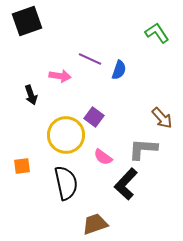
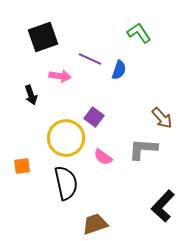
black square: moved 16 px right, 16 px down
green L-shape: moved 18 px left
yellow circle: moved 3 px down
black L-shape: moved 37 px right, 22 px down
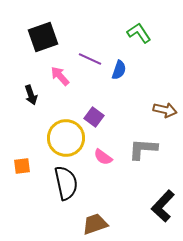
pink arrow: rotated 140 degrees counterclockwise
brown arrow: moved 3 px right, 8 px up; rotated 35 degrees counterclockwise
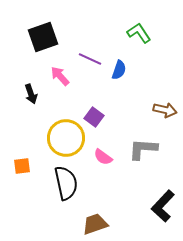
black arrow: moved 1 px up
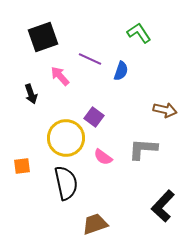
blue semicircle: moved 2 px right, 1 px down
